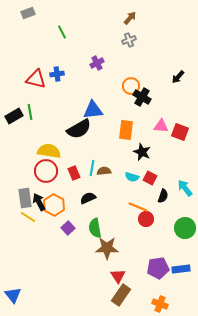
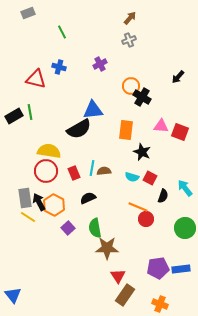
purple cross at (97, 63): moved 3 px right, 1 px down
blue cross at (57, 74): moved 2 px right, 7 px up; rotated 24 degrees clockwise
brown rectangle at (121, 295): moved 4 px right
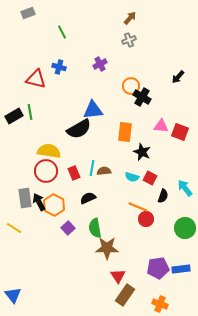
orange rectangle at (126, 130): moved 1 px left, 2 px down
yellow line at (28, 217): moved 14 px left, 11 px down
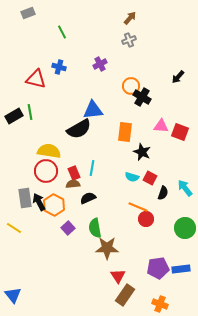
brown semicircle at (104, 171): moved 31 px left, 13 px down
black semicircle at (163, 196): moved 3 px up
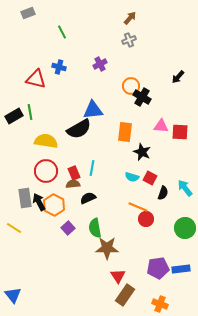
red square at (180, 132): rotated 18 degrees counterclockwise
yellow semicircle at (49, 151): moved 3 px left, 10 px up
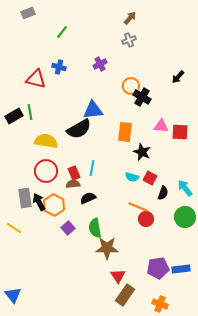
green line at (62, 32): rotated 64 degrees clockwise
green circle at (185, 228): moved 11 px up
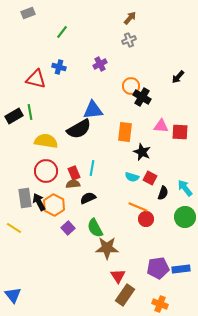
green semicircle at (95, 228): rotated 18 degrees counterclockwise
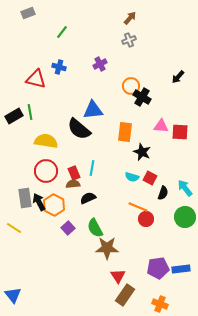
black semicircle at (79, 129): rotated 70 degrees clockwise
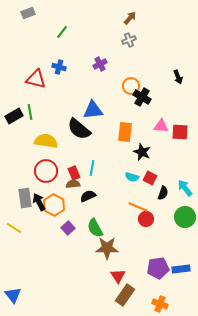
black arrow at (178, 77): rotated 64 degrees counterclockwise
black semicircle at (88, 198): moved 2 px up
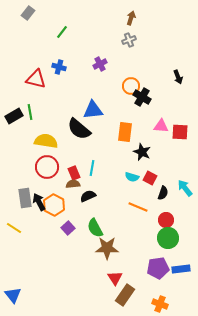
gray rectangle at (28, 13): rotated 32 degrees counterclockwise
brown arrow at (130, 18): moved 1 px right; rotated 24 degrees counterclockwise
red circle at (46, 171): moved 1 px right, 4 px up
green circle at (185, 217): moved 17 px left, 21 px down
red circle at (146, 219): moved 20 px right, 1 px down
red triangle at (118, 276): moved 3 px left, 2 px down
